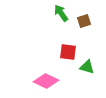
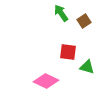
brown square: rotated 16 degrees counterclockwise
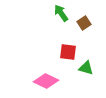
brown square: moved 2 px down
green triangle: moved 1 px left, 1 px down
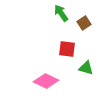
red square: moved 1 px left, 3 px up
